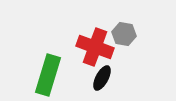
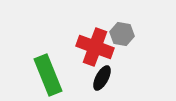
gray hexagon: moved 2 px left
green rectangle: rotated 39 degrees counterclockwise
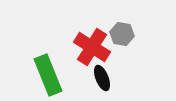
red cross: moved 3 px left; rotated 12 degrees clockwise
black ellipse: rotated 50 degrees counterclockwise
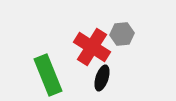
gray hexagon: rotated 15 degrees counterclockwise
black ellipse: rotated 40 degrees clockwise
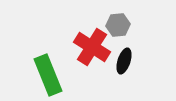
gray hexagon: moved 4 px left, 9 px up
black ellipse: moved 22 px right, 17 px up
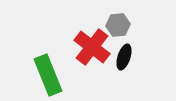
red cross: rotated 6 degrees clockwise
black ellipse: moved 4 px up
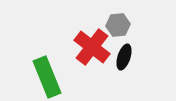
green rectangle: moved 1 px left, 2 px down
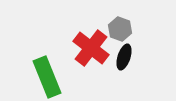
gray hexagon: moved 2 px right, 4 px down; rotated 25 degrees clockwise
red cross: moved 1 px left, 1 px down
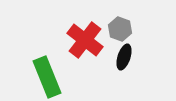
red cross: moved 6 px left, 8 px up
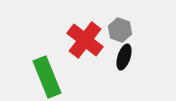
gray hexagon: moved 1 px down
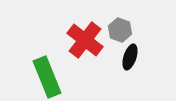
black ellipse: moved 6 px right
